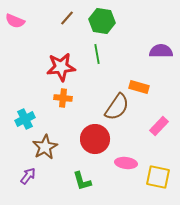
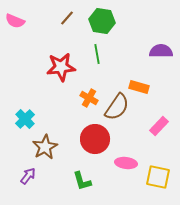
orange cross: moved 26 px right; rotated 24 degrees clockwise
cyan cross: rotated 18 degrees counterclockwise
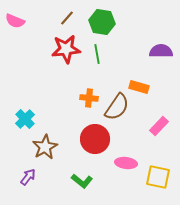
green hexagon: moved 1 px down
red star: moved 5 px right, 18 px up
orange cross: rotated 24 degrees counterclockwise
purple arrow: moved 1 px down
green L-shape: rotated 35 degrees counterclockwise
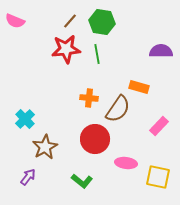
brown line: moved 3 px right, 3 px down
brown semicircle: moved 1 px right, 2 px down
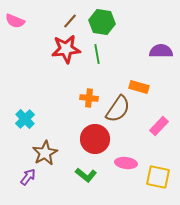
brown star: moved 6 px down
green L-shape: moved 4 px right, 6 px up
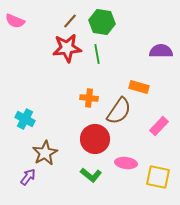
red star: moved 1 px right, 1 px up
brown semicircle: moved 1 px right, 2 px down
cyan cross: rotated 18 degrees counterclockwise
green L-shape: moved 5 px right
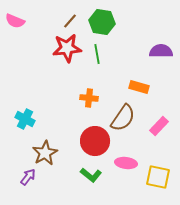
brown semicircle: moved 4 px right, 7 px down
red circle: moved 2 px down
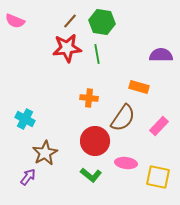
purple semicircle: moved 4 px down
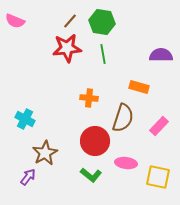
green line: moved 6 px right
brown semicircle: rotated 16 degrees counterclockwise
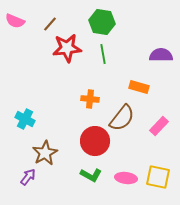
brown line: moved 20 px left, 3 px down
orange cross: moved 1 px right, 1 px down
brown semicircle: moved 1 px left; rotated 20 degrees clockwise
pink ellipse: moved 15 px down
green L-shape: rotated 10 degrees counterclockwise
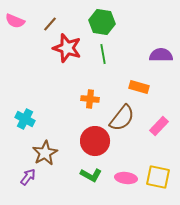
red star: rotated 24 degrees clockwise
